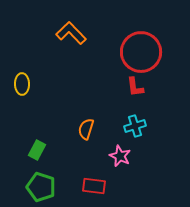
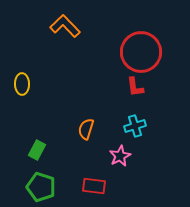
orange L-shape: moved 6 px left, 7 px up
pink star: rotated 20 degrees clockwise
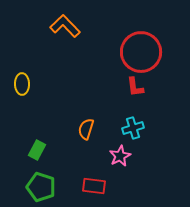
cyan cross: moved 2 px left, 2 px down
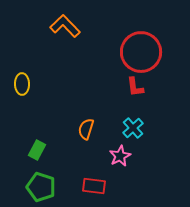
cyan cross: rotated 25 degrees counterclockwise
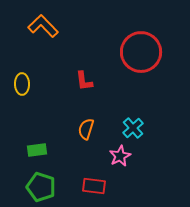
orange L-shape: moved 22 px left
red L-shape: moved 51 px left, 6 px up
green rectangle: rotated 54 degrees clockwise
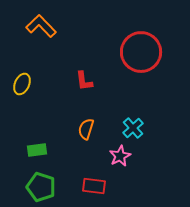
orange L-shape: moved 2 px left
yellow ellipse: rotated 25 degrees clockwise
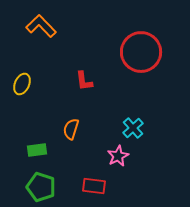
orange semicircle: moved 15 px left
pink star: moved 2 px left
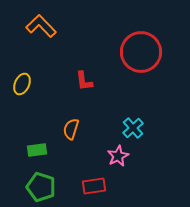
red rectangle: rotated 15 degrees counterclockwise
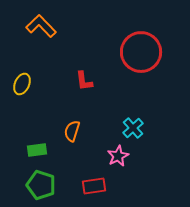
orange semicircle: moved 1 px right, 2 px down
green pentagon: moved 2 px up
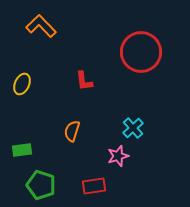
green rectangle: moved 15 px left
pink star: rotated 10 degrees clockwise
